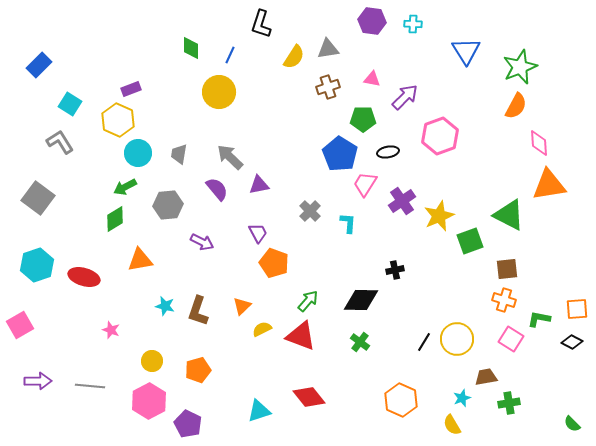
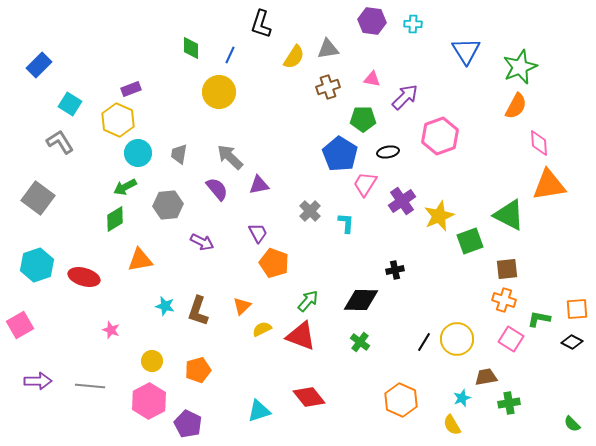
cyan L-shape at (348, 223): moved 2 px left
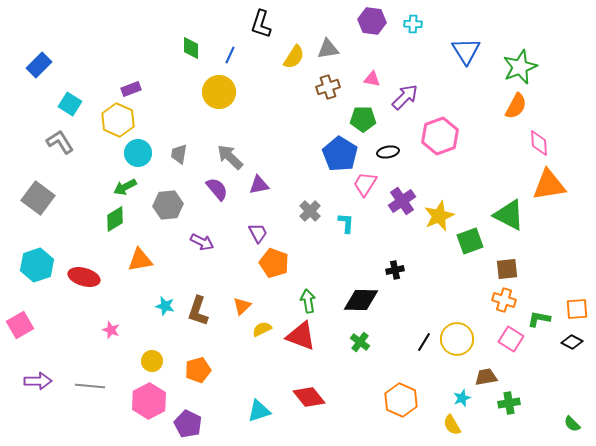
green arrow at (308, 301): rotated 50 degrees counterclockwise
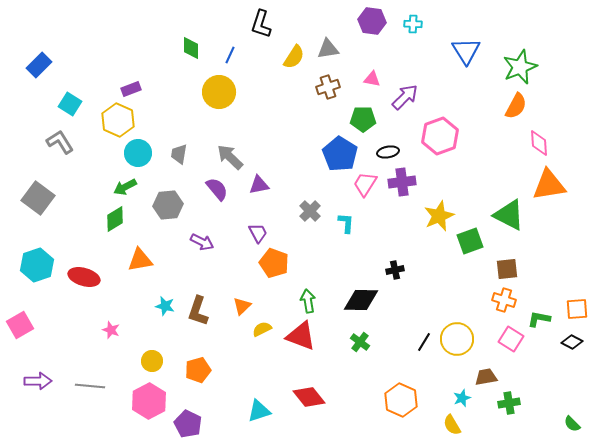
purple cross at (402, 201): moved 19 px up; rotated 28 degrees clockwise
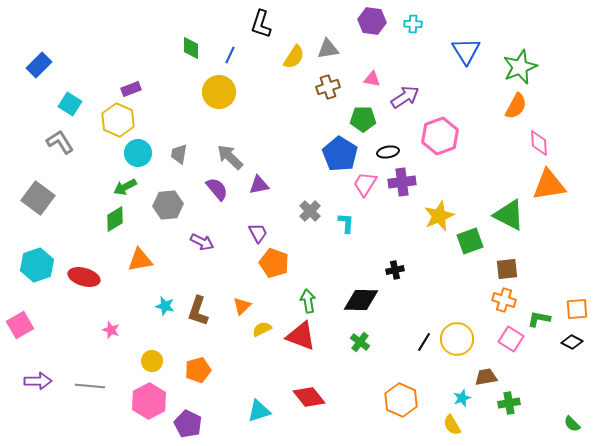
purple arrow at (405, 97): rotated 12 degrees clockwise
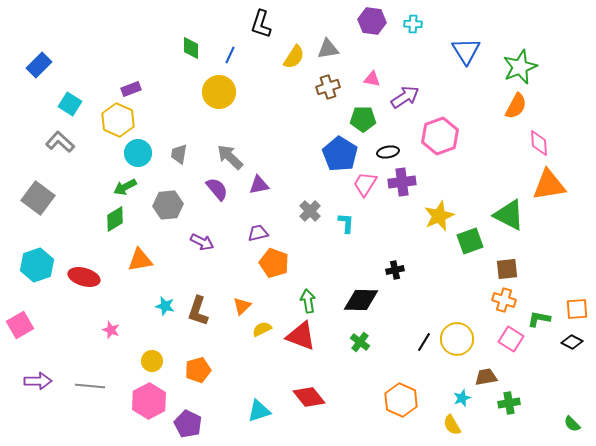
gray L-shape at (60, 142): rotated 16 degrees counterclockwise
purple trapezoid at (258, 233): rotated 75 degrees counterclockwise
